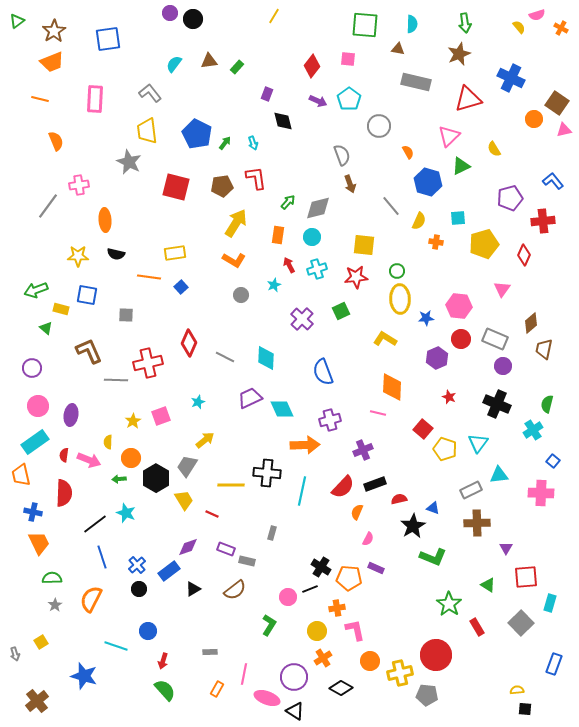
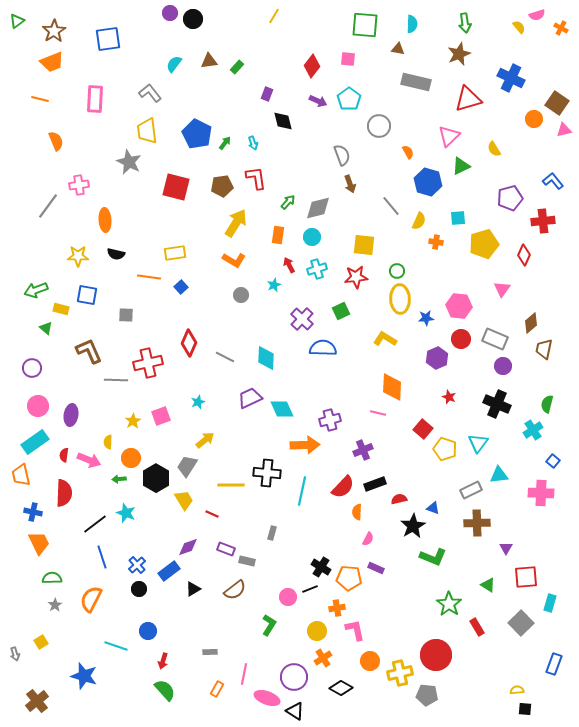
blue semicircle at (323, 372): moved 24 px up; rotated 112 degrees clockwise
orange semicircle at (357, 512): rotated 21 degrees counterclockwise
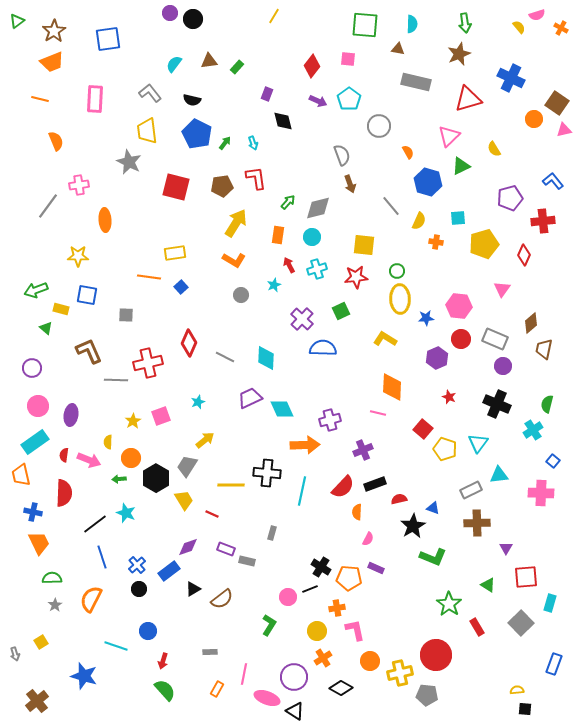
black semicircle at (116, 254): moved 76 px right, 154 px up
brown semicircle at (235, 590): moved 13 px left, 9 px down
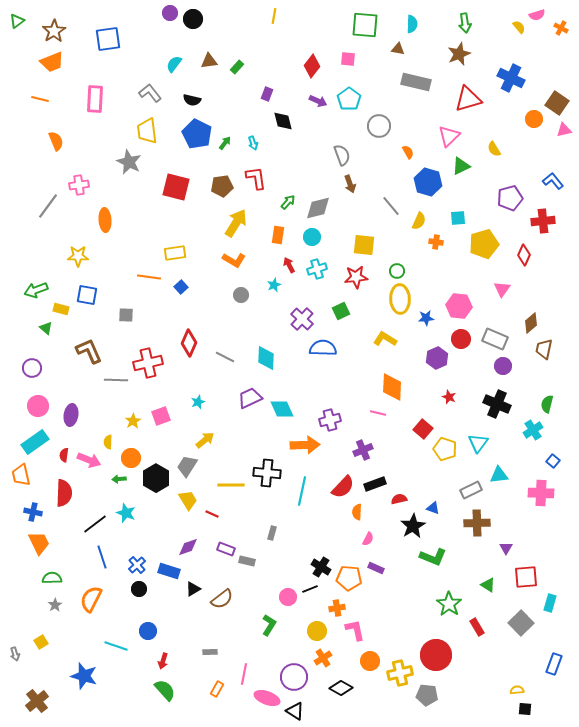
yellow line at (274, 16): rotated 21 degrees counterclockwise
yellow trapezoid at (184, 500): moved 4 px right
blue rectangle at (169, 571): rotated 55 degrees clockwise
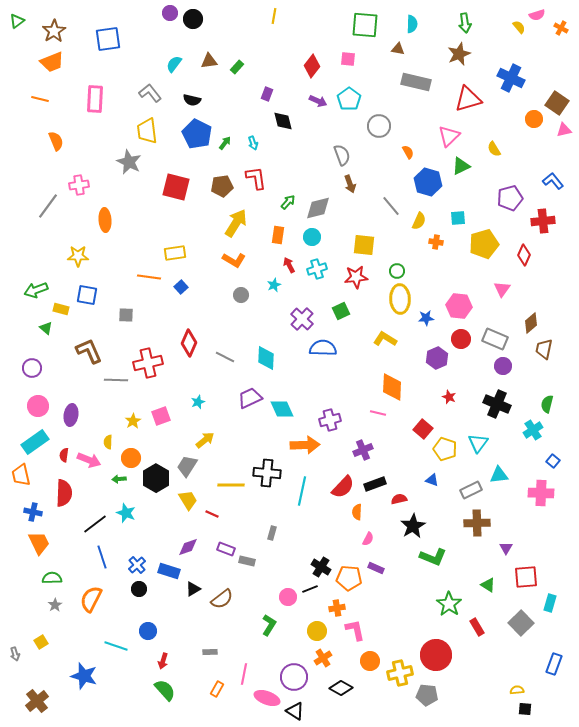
blue triangle at (433, 508): moved 1 px left, 28 px up
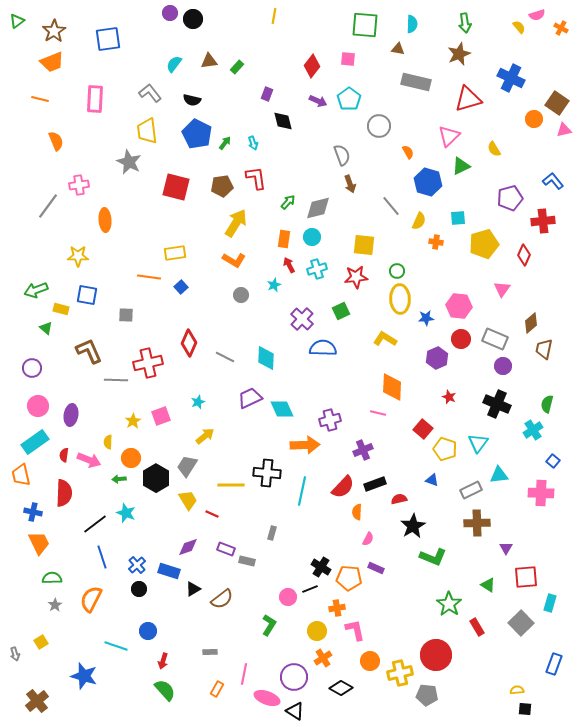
orange rectangle at (278, 235): moved 6 px right, 4 px down
yellow arrow at (205, 440): moved 4 px up
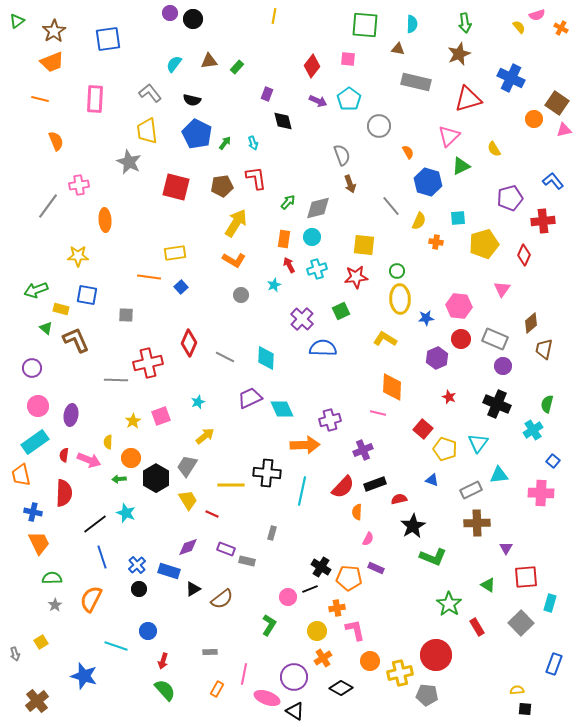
brown L-shape at (89, 351): moved 13 px left, 11 px up
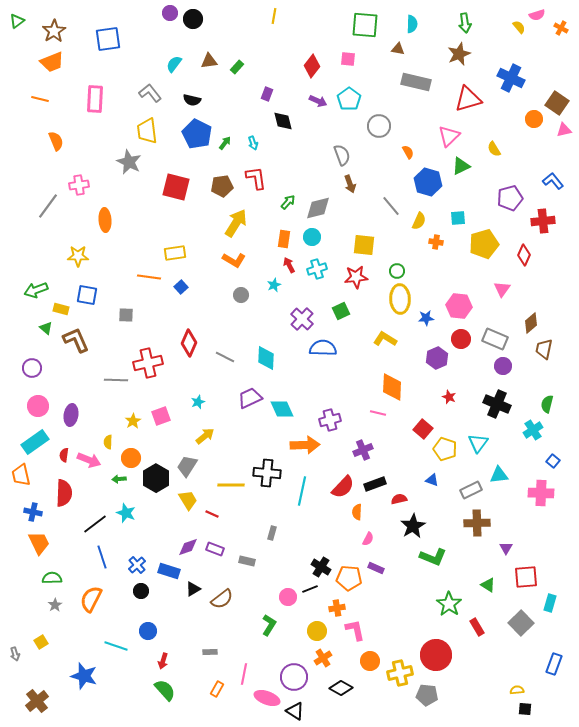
purple rectangle at (226, 549): moved 11 px left
black circle at (139, 589): moved 2 px right, 2 px down
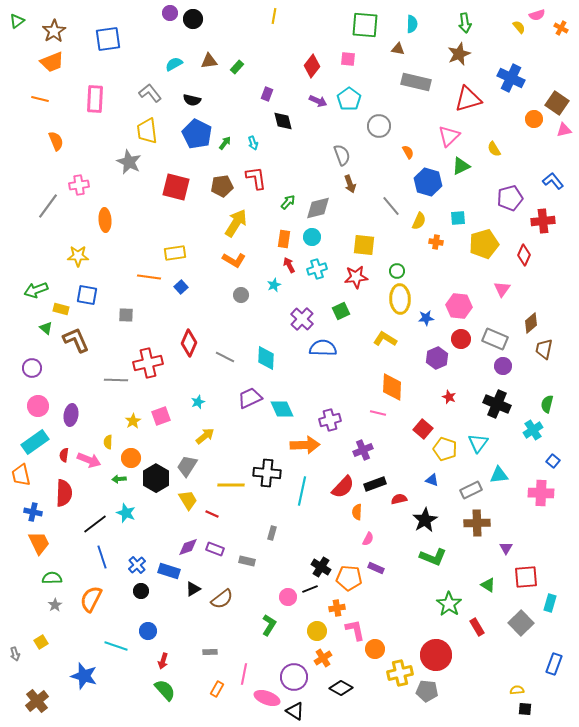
cyan semicircle at (174, 64): rotated 24 degrees clockwise
black star at (413, 526): moved 12 px right, 6 px up
orange circle at (370, 661): moved 5 px right, 12 px up
gray pentagon at (427, 695): moved 4 px up
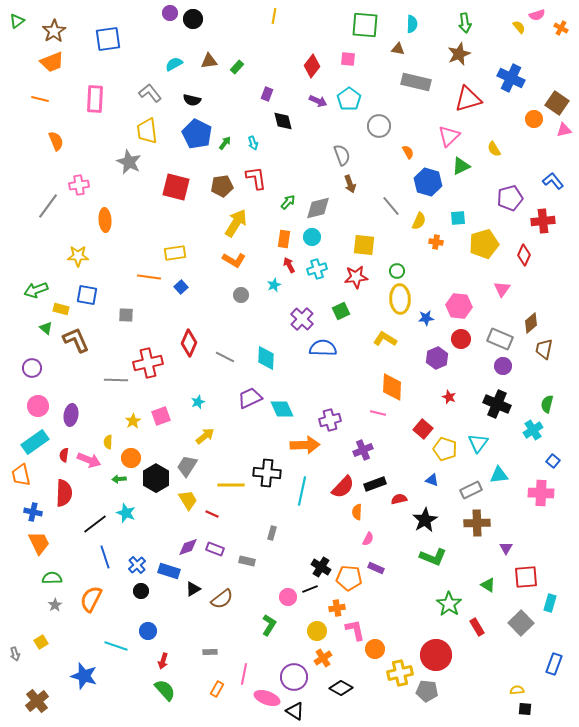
gray rectangle at (495, 339): moved 5 px right
blue line at (102, 557): moved 3 px right
